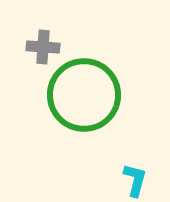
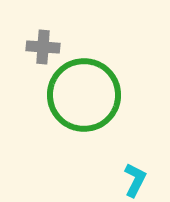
cyan L-shape: rotated 12 degrees clockwise
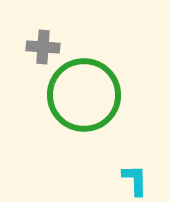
cyan L-shape: rotated 28 degrees counterclockwise
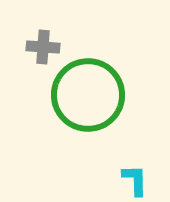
green circle: moved 4 px right
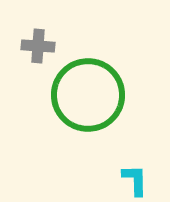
gray cross: moved 5 px left, 1 px up
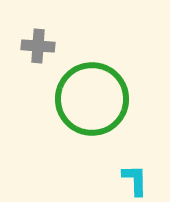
green circle: moved 4 px right, 4 px down
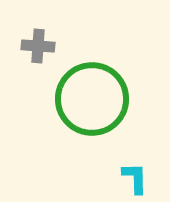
cyan L-shape: moved 2 px up
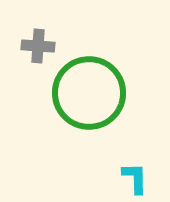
green circle: moved 3 px left, 6 px up
